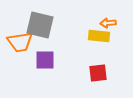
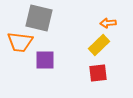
gray square: moved 1 px left, 7 px up
yellow rectangle: moved 9 px down; rotated 50 degrees counterclockwise
orange trapezoid: rotated 16 degrees clockwise
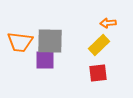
gray square: moved 11 px right, 23 px down; rotated 12 degrees counterclockwise
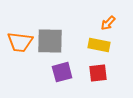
orange arrow: rotated 42 degrees counterclockwise
yellow rectangle: rotated 55 degrees clockwise
purple square: moved 17 px right, 12 px down; rotated 15 degrees counterclockwise
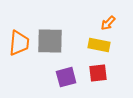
orange trapezoid: moved 1 px left, 1 px down; rotated 92 degrees counterclockwise
purple square: moved 4 px right, 5 px down
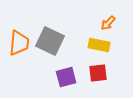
gray square: rotated 24 degrees clockwise
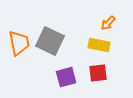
orange trapezoid: rotated 16 degrees counterclockwise
